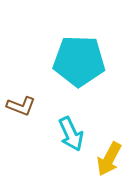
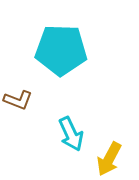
cyan pentagon: moved 18 px left, 11 px up
brown L-shape: moved 3 px left, 6 px up
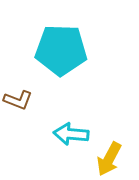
cyan arrow: rotated 120 degrees clockwise
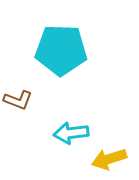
cyan arrow: moved 1 px up; rotated 12 degrees counterclockwise
yellow arrow: rotated 44 degrees clockwise
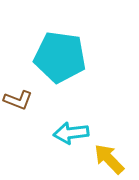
cyan pentagon: moved 1 px left, 7 px down; rotated 6 degrees clockwise
yellow arrow: rotated 64 degrees clockwise
